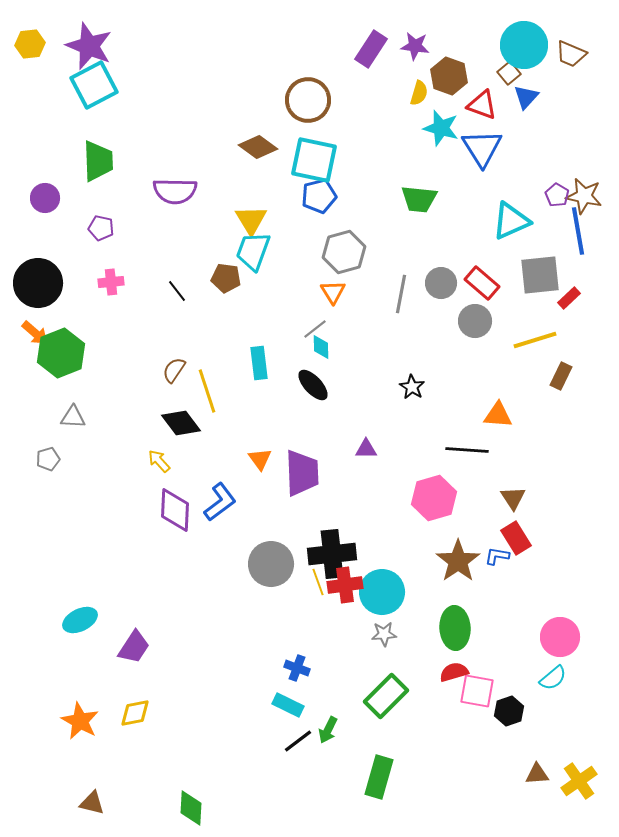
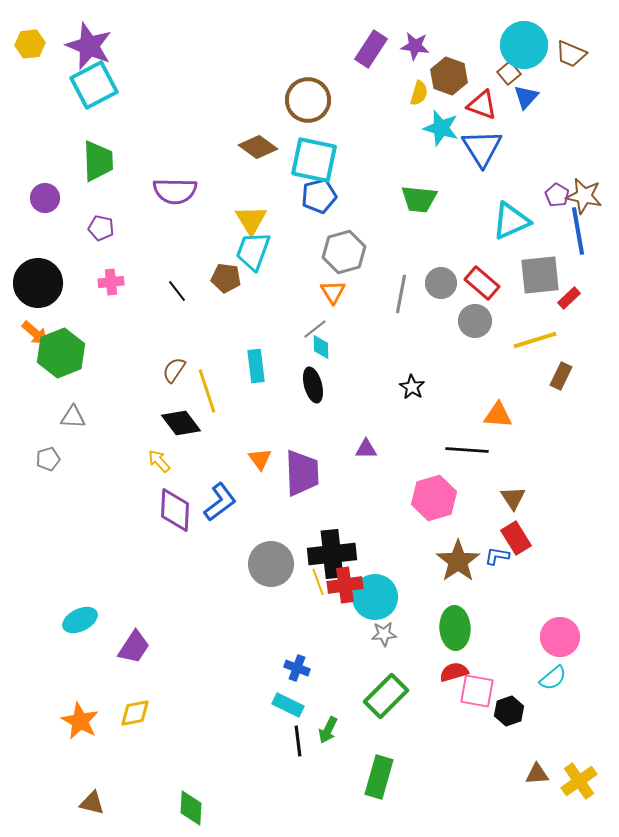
cyan rectangle at (259, 363): moved 3 px left, 3 px down
black ellipse at (313, 385): rotated 28 degrees clockwise
cyan circle at (382, 592): moved 7 px left, 5 px down
black line at (298, 741): rotated 60 degrees counterclockwise
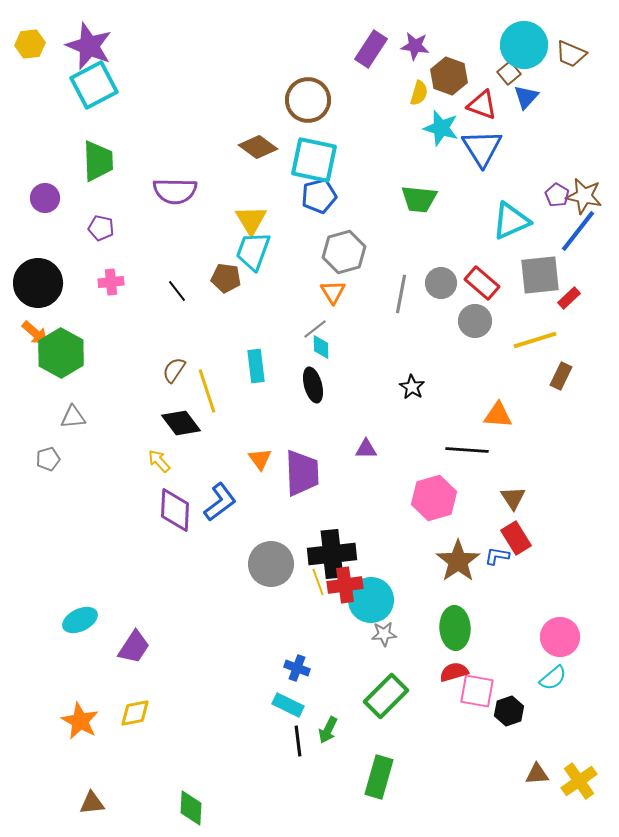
blue line at (578, 231): rotated 48 degrees clockwise
green hexagon at (61, 353): rotated 9 degrees counterclockwise
gray triangle at (73, 417): rotated 8 degrees counterclockwise
cyan circle at (375, 597): moved 4 px left, 3 px down
brown triangle at (92, 803): rotated 20 degrees counterclockwise
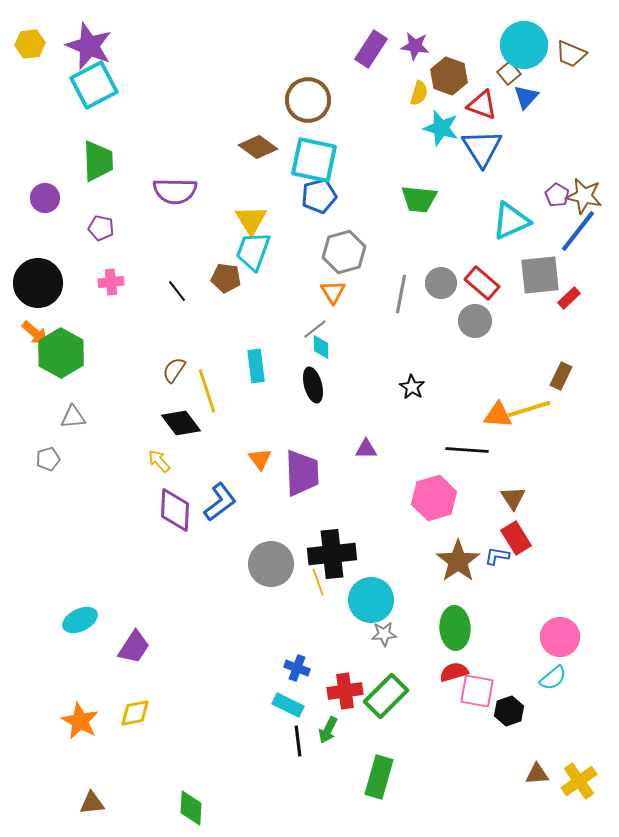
yellow line at (535, 340): moved 6 px left, 69 px down
red cross at (345, 585): moved 106 px down
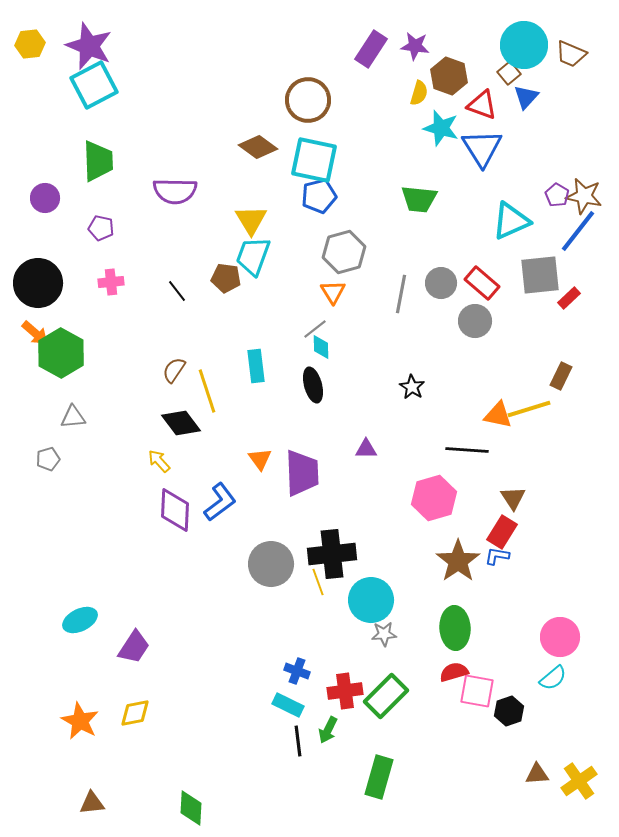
cyan trapezoid at (253, 251): moved 5 px down
orange triangle at (498, 415): rotated 8 degrees clockwise
red rectangle at (516, 538): moved 14 px left, 6 px up; rotated 64 degrees clockwise
blue cross at (297, 668): moved 3 px down
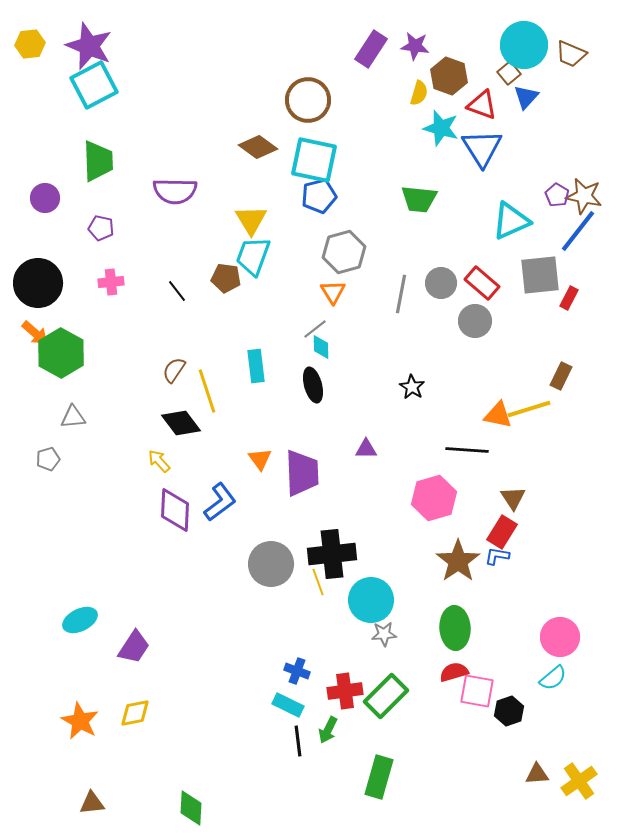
red rectangle at (569, 298): rotated 20 degrees counterclockwise
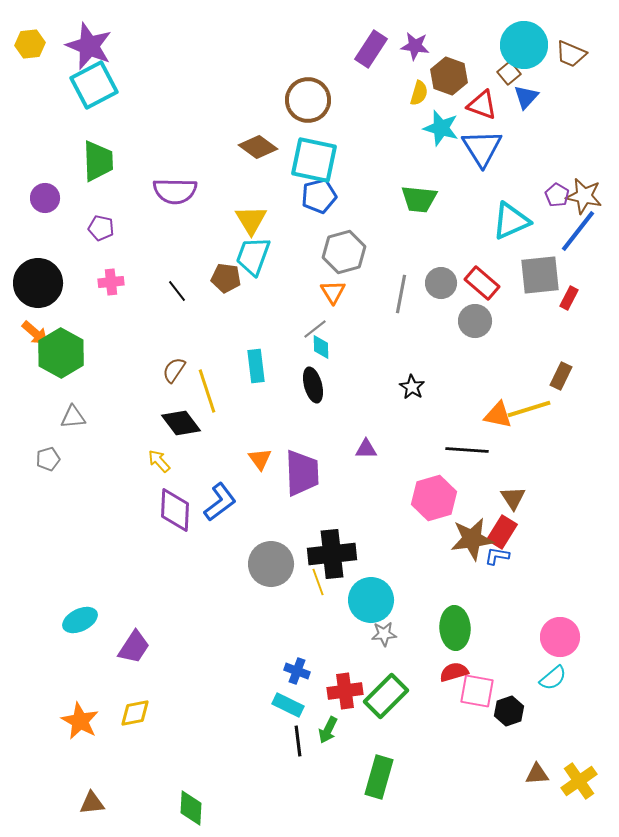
brown star at (458, 561): moved 14 px right, 22 px up; rotated 27 degrees clockwise
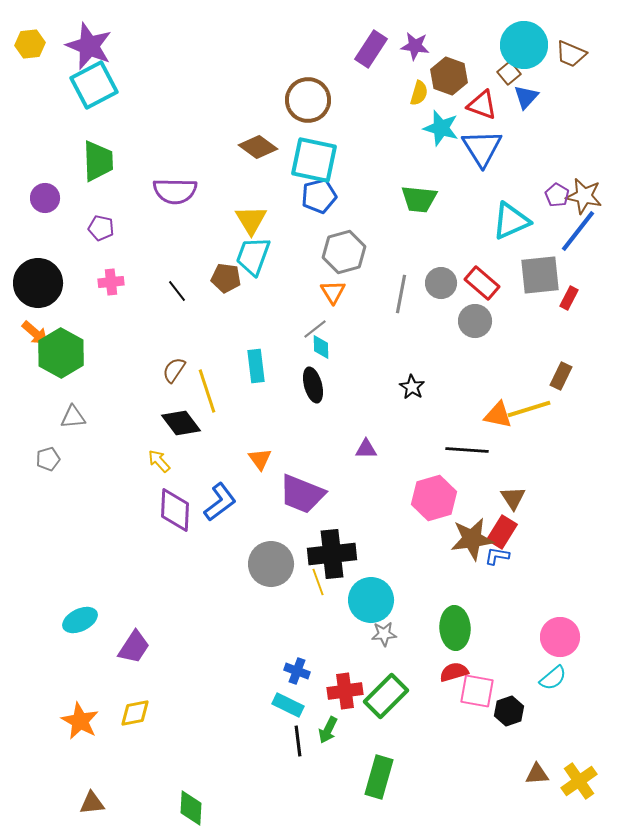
purple trapezoid at (302, 473): moved 21 px down; rotated 114 degrees clockwise
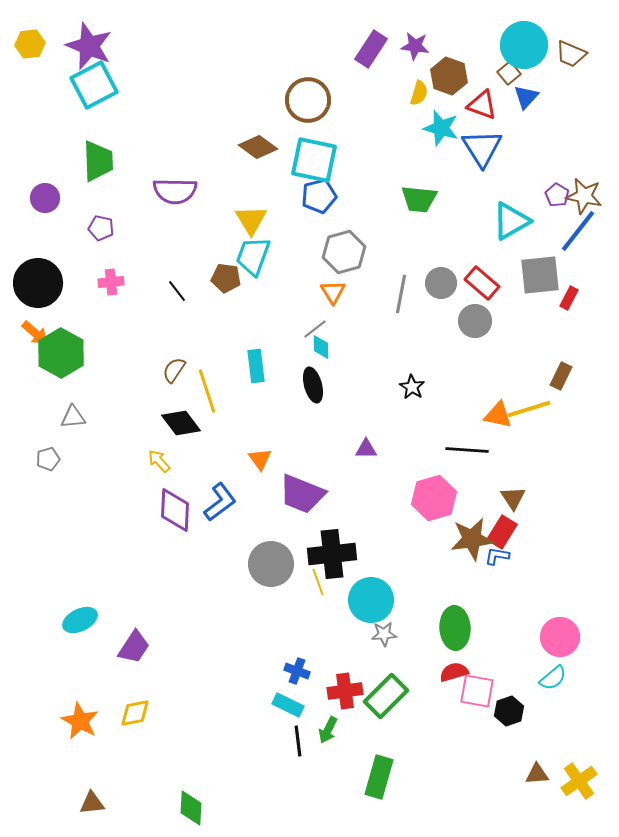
cyan triangle at (511, 221): rotated 6 degrees counterclockwise
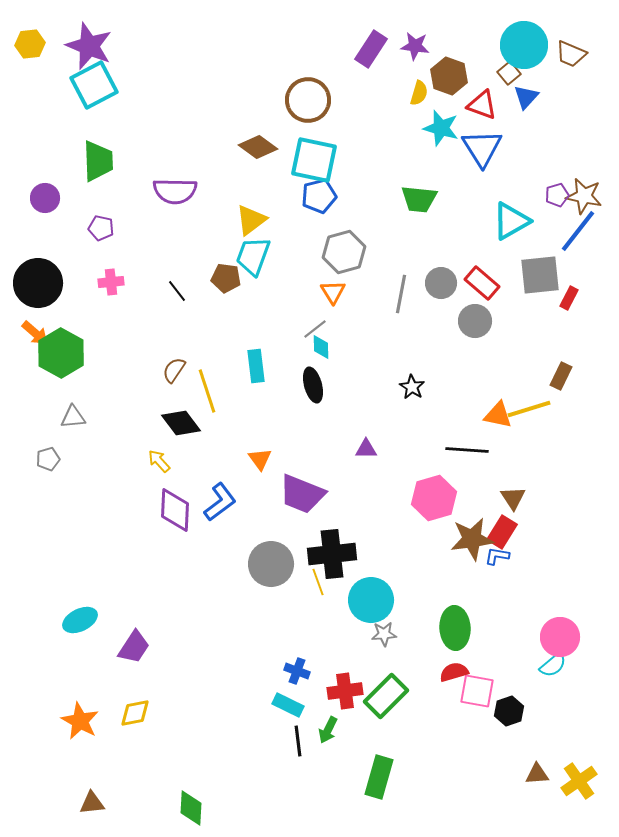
purple pentagon at (557, 195): rotated 25 degrees clockwise
yellow triangle at (251, 220): rotated 24 degrees clockwise
cyan semicircle at (553, 678): moved 13 px up
